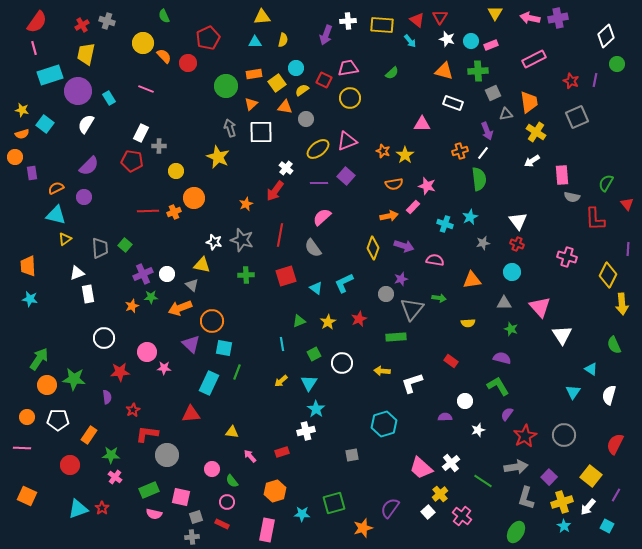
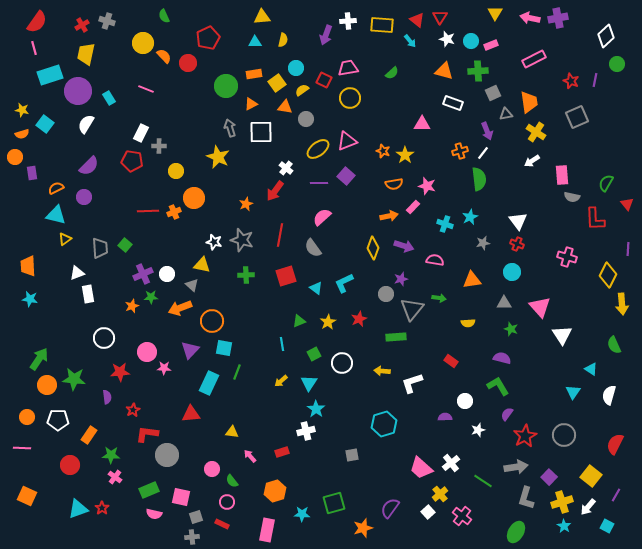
orange triangle at (251, 104): rotated 16 degrees clockwise
purple triangle at (191, 344): moved 1 px left, 6 px down; rotated 30 degrees clockwise
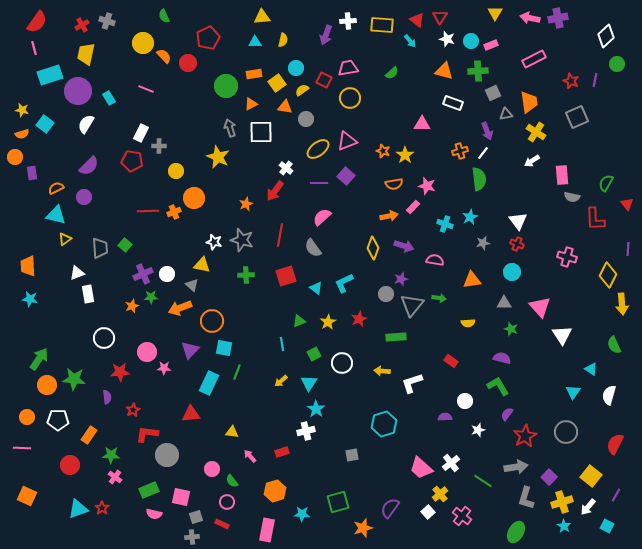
gray triangle at (412, 309): moved 4 px up
gray circle at (564, 435): moved 2 px right, 3 px up
green square at (334, 503): moved 4 px right, 1 px up
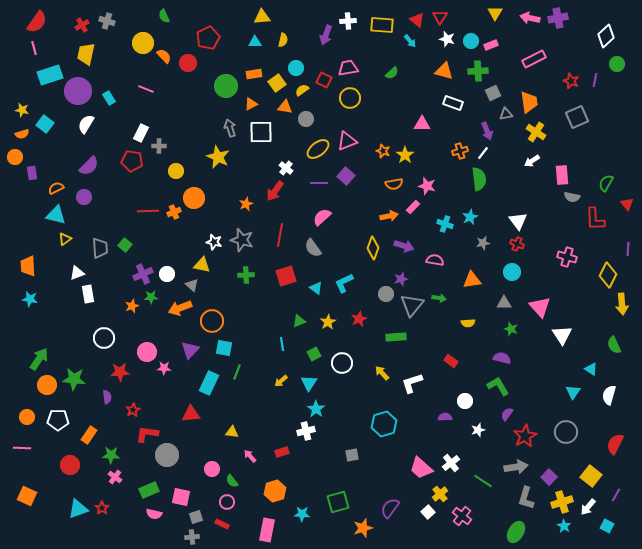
yellow arrow at (382, 371): moved 2 px down; rotated 42 degrees clockwise
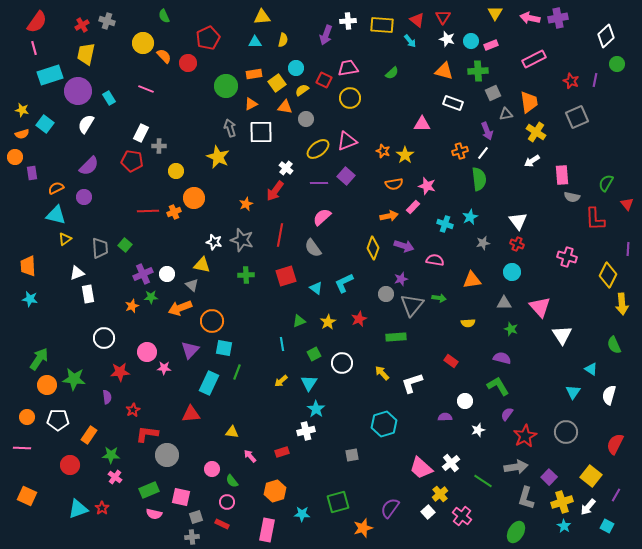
red triangle at (440, 17): moved 3 px right
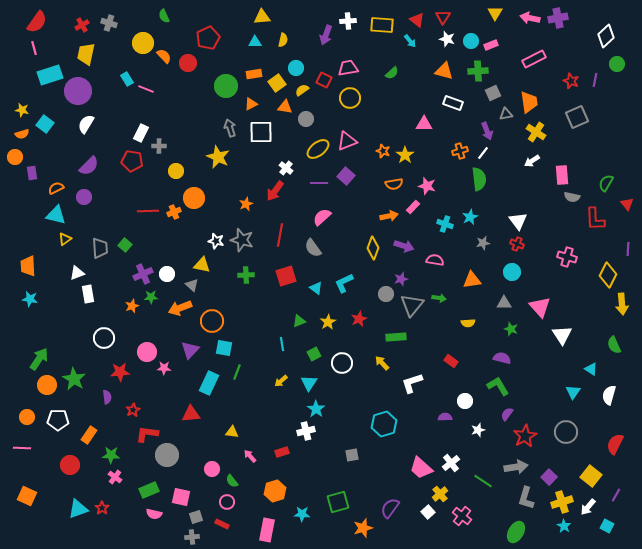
gray cross at (107, 21): moved 2 px right, 2 px down
cyan rectangle at (109, 98): moved 18 px right, 19 px up
pink triangle at (422, 124): moved 2 px right
white star at (214, 242): moved 2 px right, 1 px up
yellow arrow at (382, 373): moved 10 px up
green star at (74, 379): rotated 25 degrees clockwise
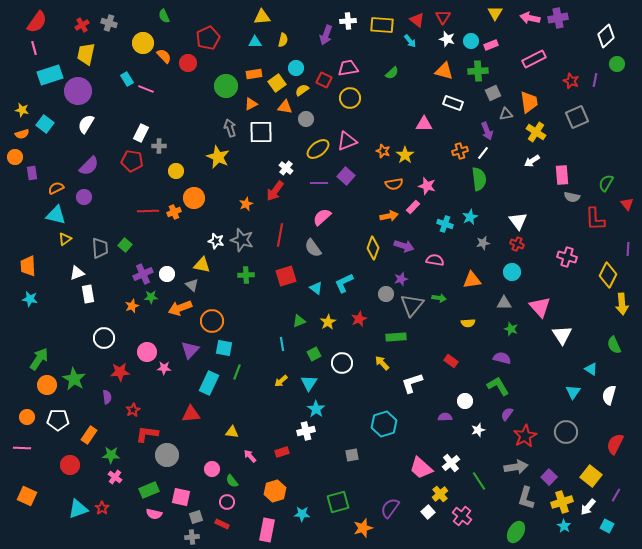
green line at (483, 481): moved 4 px left; rotated 24 degrees clockwise
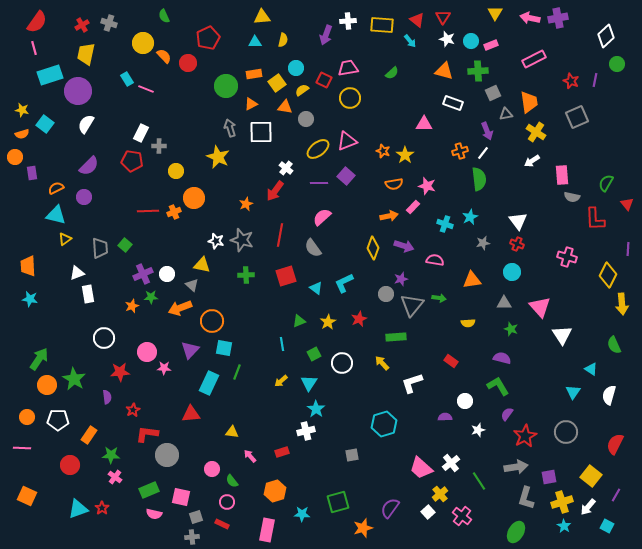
purple square at (549, 477): rotated 35 degrees clockwise
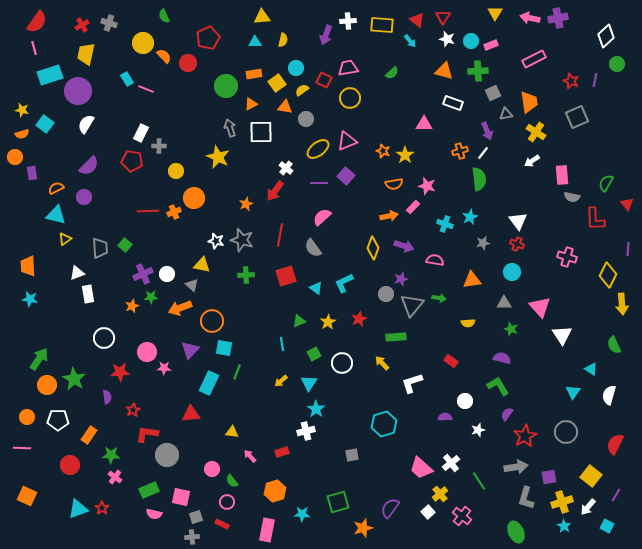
green ellipse at (516, 532): rotated 55 degrees counterclockwise
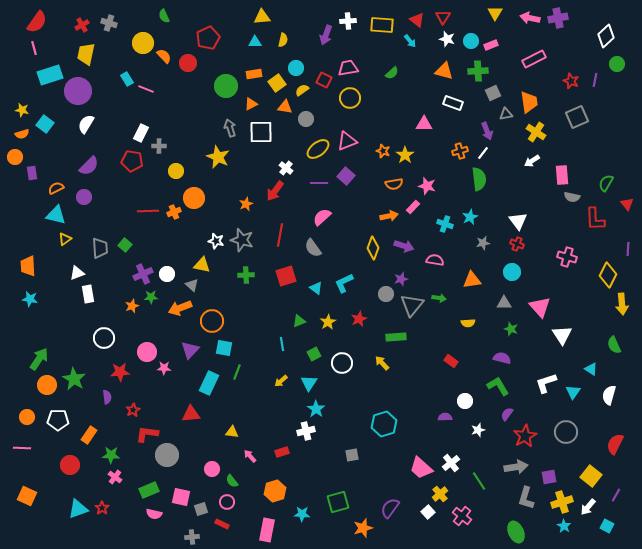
white L-shape at (412, 383): moved 134 px right
gray square at (196, 517): moved 5 px right, 8 px up
